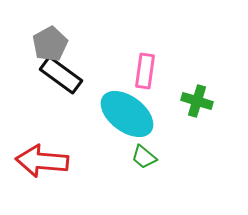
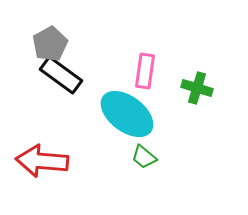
green cross: moved 13 px up
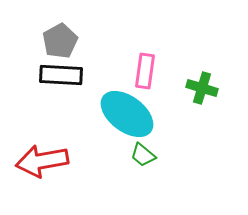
gray pentagon: moved 10 px right, 3 px up
black rectangle: rotated 33 degrees counterclockwise
green cross: moved 5 px right
green trapezoid: moved 1 px left, 2 px up
red arrow: rotated 15 degrees counterclockwise
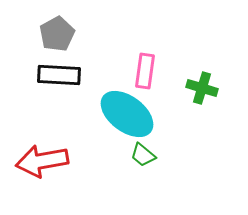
gray pentagon: moved 3 px left, 7 px up
black rectangle: moved 2 px left
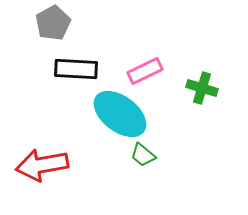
gray pentagon: moved 4 px left, 11 px up
pink rectangle: rotated 56 degrees clockwise
black rectangle: moved 17 px right, 6 px up
cyan ellipse: moved 7 px left
red arrow: moved 4 px down
